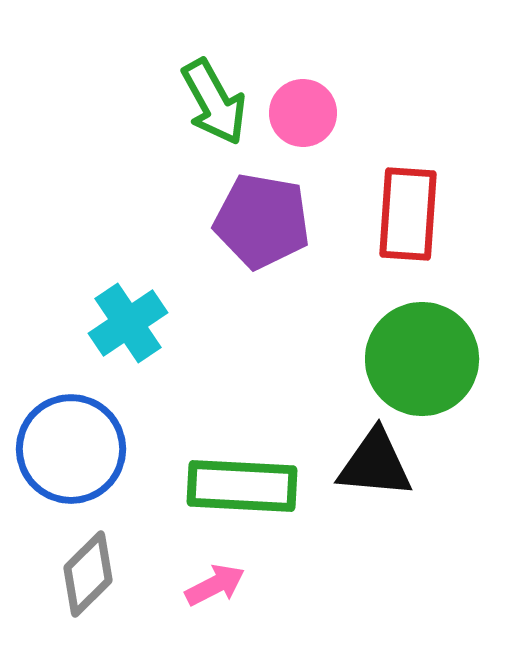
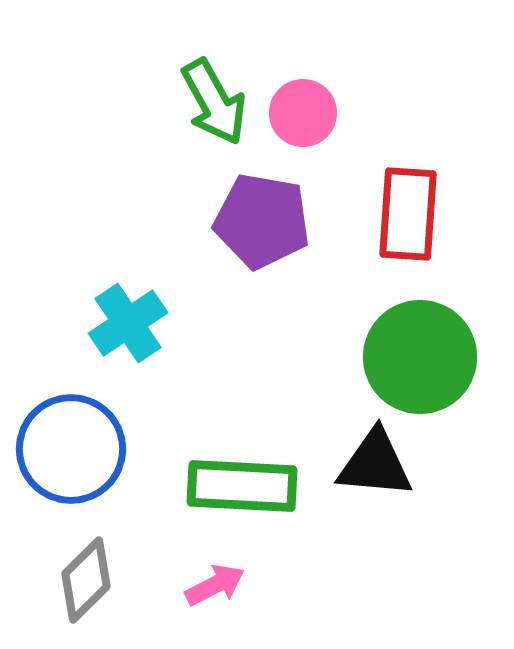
green circle: moved 2 px left, 2 px up
gray diamond: moved 2 px left, 6 px down
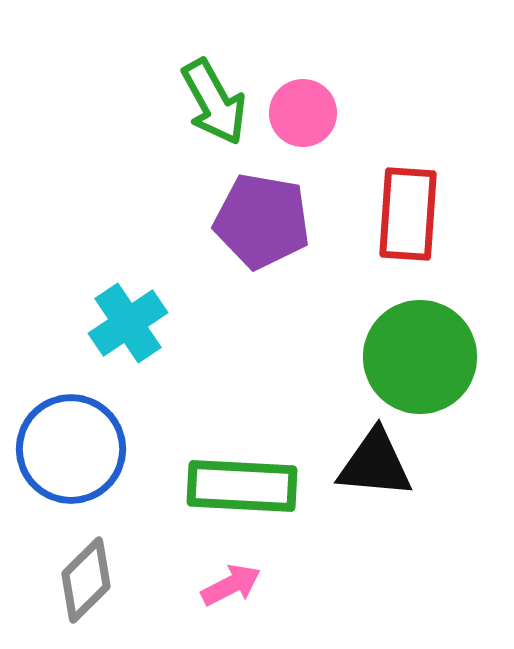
pink arrow: moved 16 px right
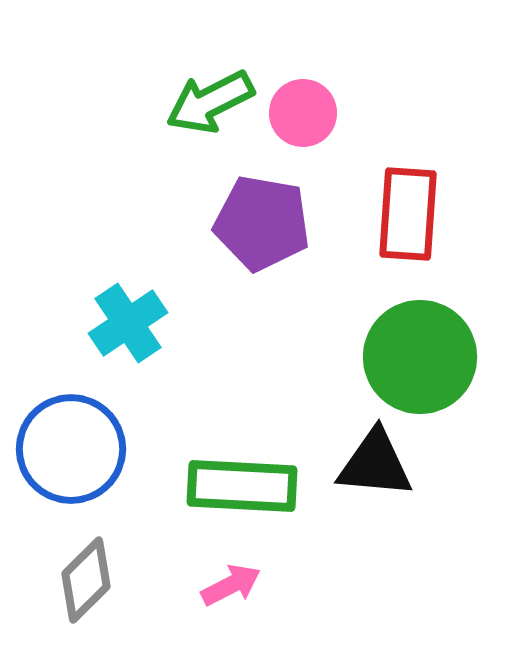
green arrow: moved 4 px left; rotated 92 degrees clockwise
purple pentagon: moved 2 px down
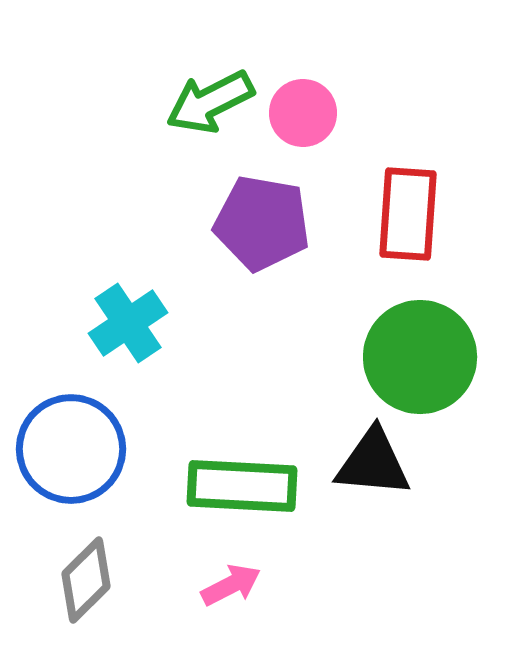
black triangle: moved 2 px left, 1 px up
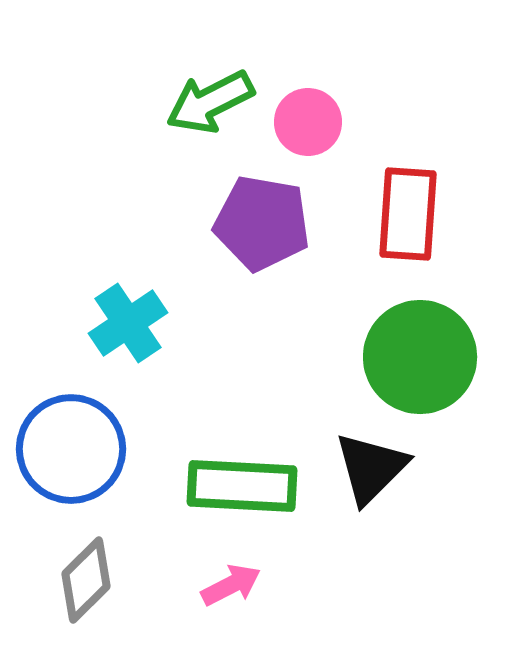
pink circle: moved 5 px right, 9 px down
black triangle: moved 2 px left, 5 px down; rotated 50 degrees counterclockwise
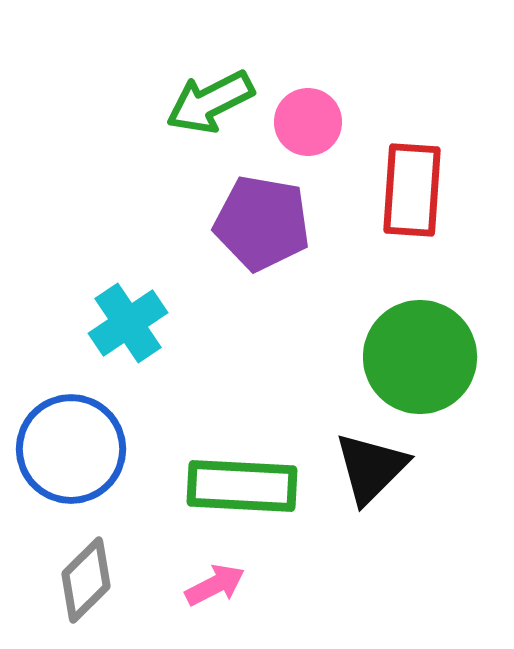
red rectangle: moved 4 px right, 24 px up
pink arrow: moved 16 px left
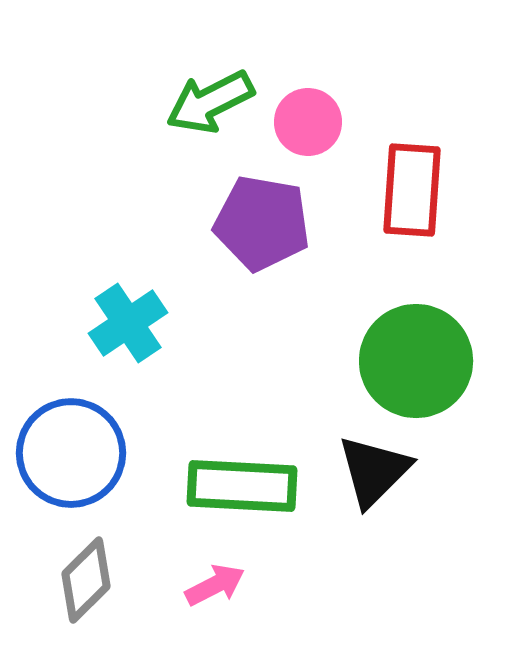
green circle: moved 4 px left, 4 px down
blue circle: moved 4 px down
black triangle: moved 3 px right, 3 px down
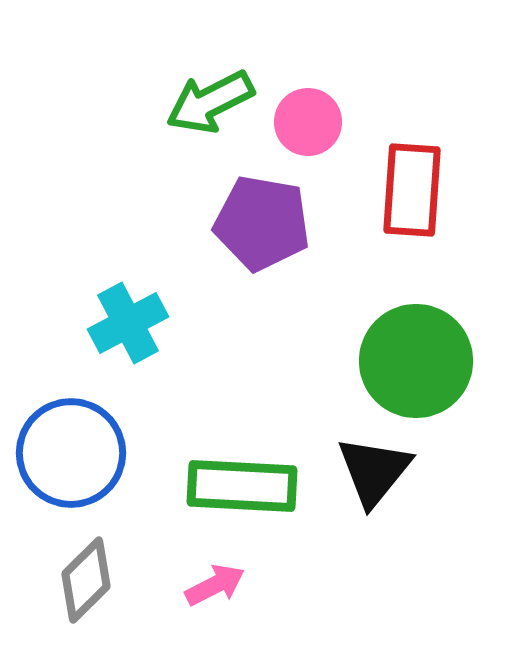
cyan cross: rotated 6 degrees clockwise
black triangle: rotated 6 degrees counterclockwise
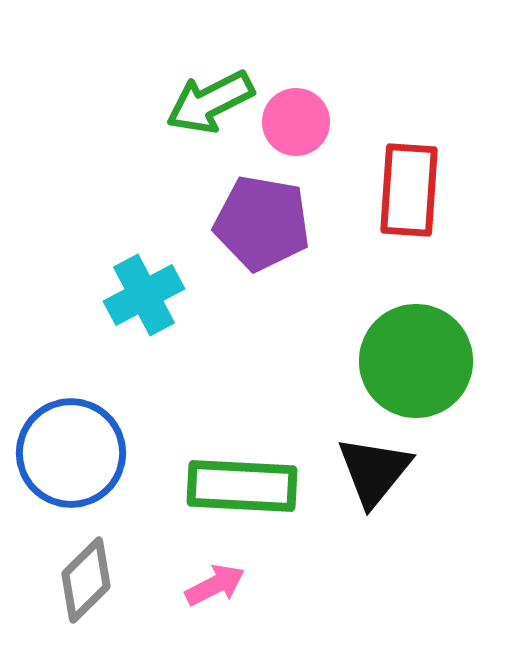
pink circle: moved 12 px left
red rectangle: moved 3 px left
cyan cross: moved 16 px right, 28 px up
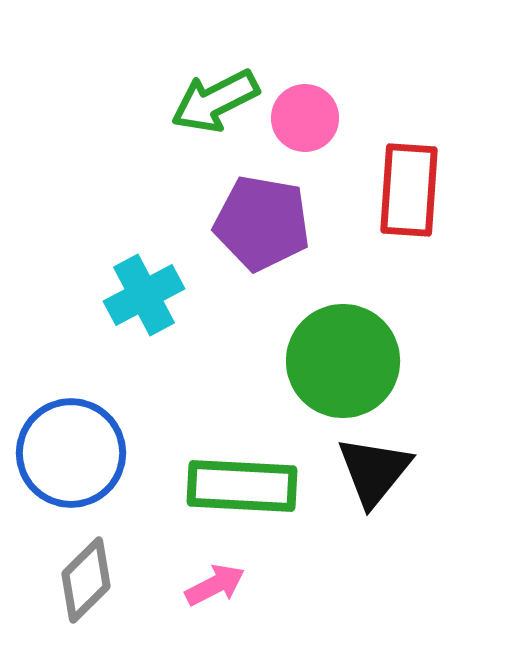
green arrow: moved 5 px right, 1 px up
pink circle: moved 9 px right, 4 px up
green circle: moved 73 px left
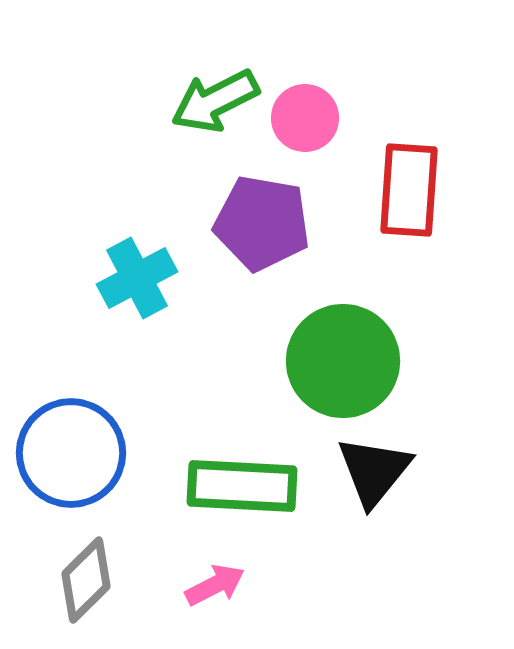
cyan cross: moved 7 px left, 17 px up
